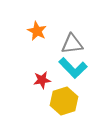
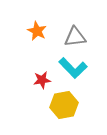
gray triangle: moved 3 px right, 7 px up
yellow hexagon: moved 4 px down; rotated 8 degrees clockwise
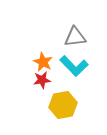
orange star: moved 6 px right, 31 px down
cyan L-shape: moved 1 px right, 2 px up
yellow hexagon: moved 1 px left
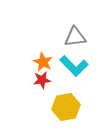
yellow hexagon: moved 3 px right, 2 px down
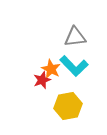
orange star: moved 8 px right, 7 px down
red star: rotated 12 degrees counterclockwise
yellow hexagon: moved 2 px right, 1 px up
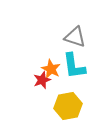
gray triangle: rotated 25 degrees clockwise
cyan L-shape: rotated 36 degrees clockwise
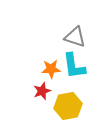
orange star: rotated 30 degrees counterclockwise
red star: moved 11 px down
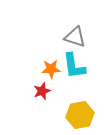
yellow hexagon: moved 12 px right, 9 px down
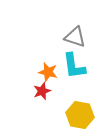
orange star: moved 3 px left, 3 px down; rotated 18 degrees clockwise
yellow hexagon: rotated 20 degrees clockwise
